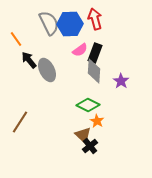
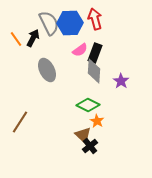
blue hexagon: moved 1 px up
black arrow: moved 4 px right, 22 px up; rotated 66 degrees clockwise
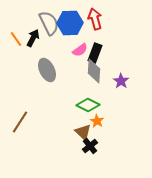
brown triangle: moved 3 px up
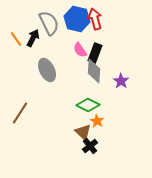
blue hexagon: moved 7 px right, 4 px up; rotated 15 degrees clockwise
pink semicircle: rotated 91 degrees clockwise
brown line: moved 9 px up
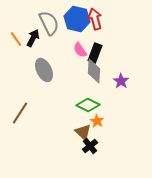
gray ellipse: moved 3 px left
